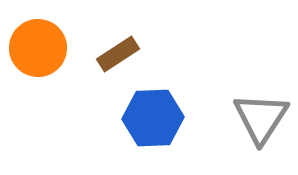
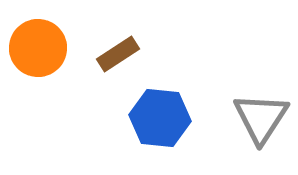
blue hexagon: moved 7 px right; rotated 8 degrees clockwise
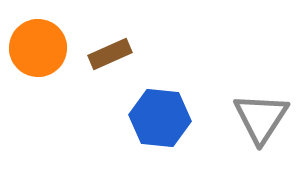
brown rectangle: moved 8 px left; rotated 9 degrees clockwise
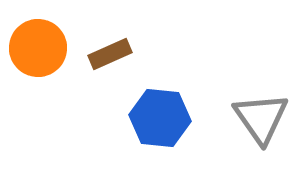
gray triangle: rotated 8 degrees counterclockwise
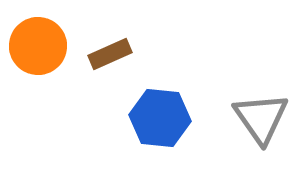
orange circle: moved 2 px up
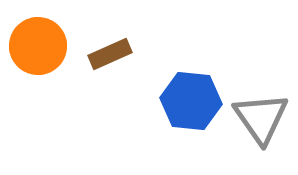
blue hexagon: moved 31 px right, 17 px up
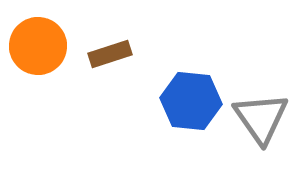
brown rectangle: rotated 6 degrees clockwise
